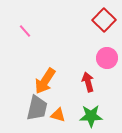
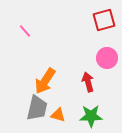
red square: rotated 30 degrees clockwise
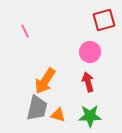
pink line: rotated 16 degrees clockwise
pink circle: moved 17 px left, 6 px up
green star: moved 1 px left
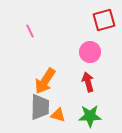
pink line: moved 5 px right
gray trapezoid: moved 3 px right, 1 px up; rotated 12 degrees counterclockwise
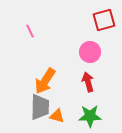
orange triangle: moved 1 px left, 1 px down
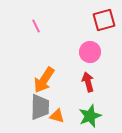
pink line: moved 6 px right, 5 px up
orange arrow: moved 1 px left, 1 px up
green star: rotated 20 degrees counterclockwise
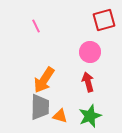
orange triangle: moved 3 px right
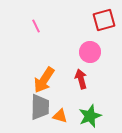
red arrow: moved 7 px left, 3 px up
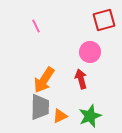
orange triangle: rotated 42 degrees counterclockwise
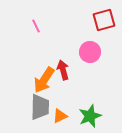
red arrow: moved 18 px left, 9 px up
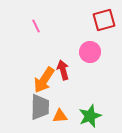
orange triangle: rotated 21 degrees clockwise
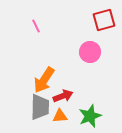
red arrow: moved 26 px down; rotated 84 degrees clockwise
